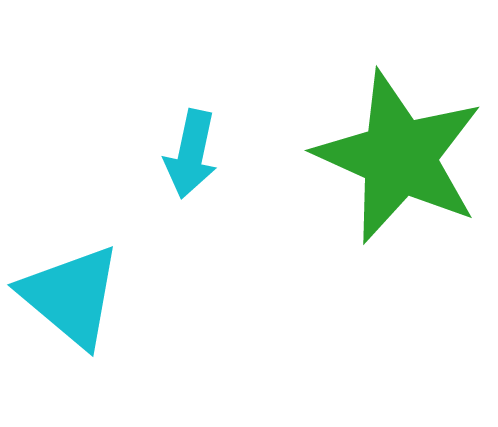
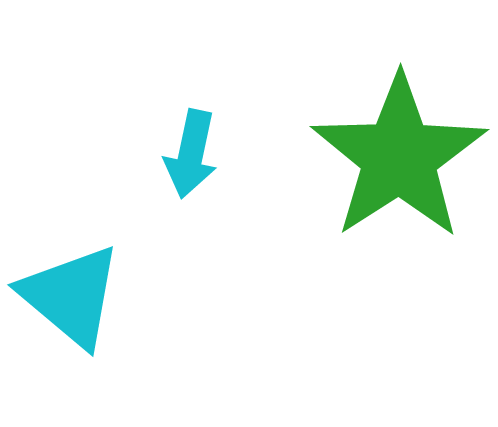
green star: rotated 15 degrees clockwise
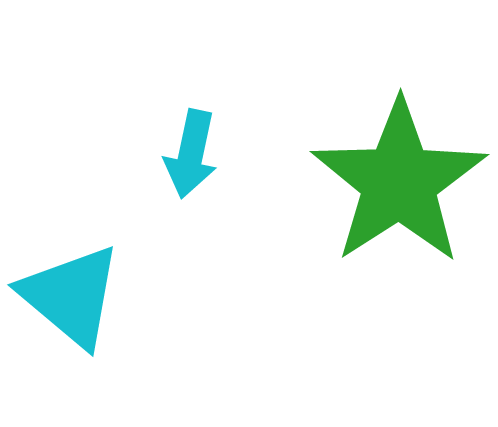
green star: moved 25 px down
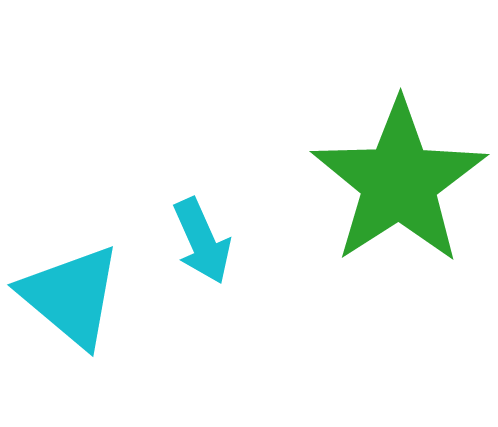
cyan arrow: moved 11 px right, 87 px down; rotated 36 degrees counterclockwise
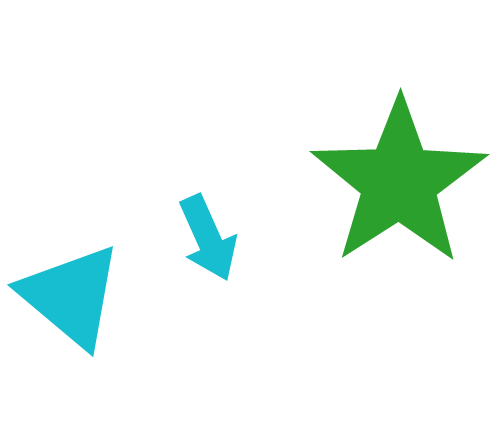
cyan arrow: moved 6 px right, 3 px up
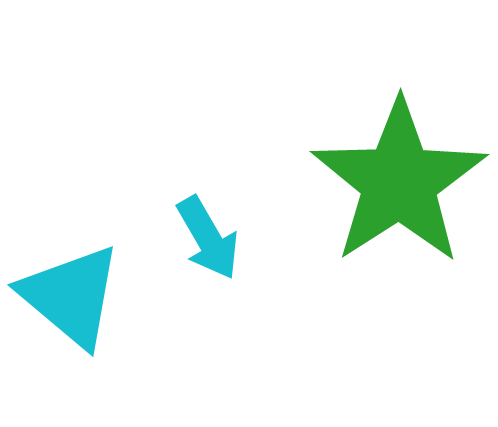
cyan arrow: rotated 6 degrees counterclockwise
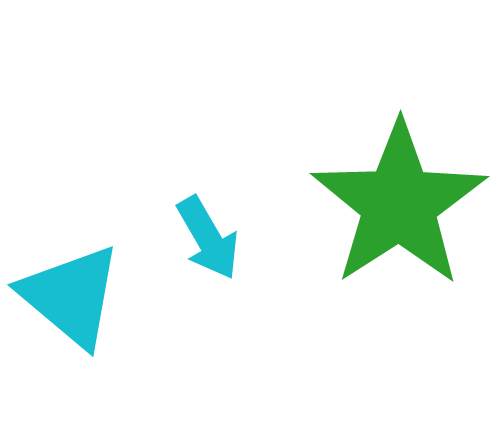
green star: moved 22 px down
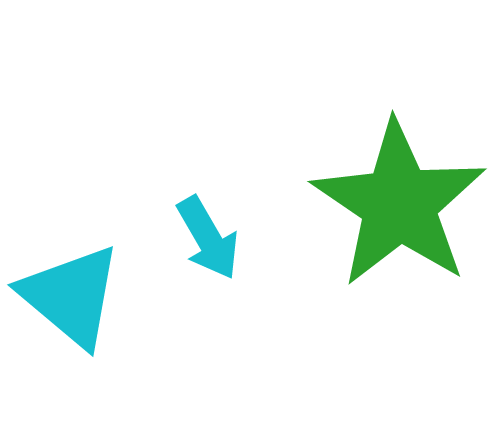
green star: rotated 5 degrees counterclockwise
